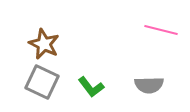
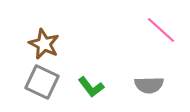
pink line: rotated 28 degrees clockwise
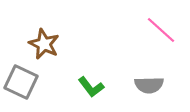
gray square: moved 21 px left
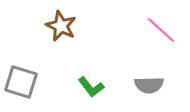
brown star: moved 17 px right, 18 px up
gray square: rotated 8 degrees counterclockwise
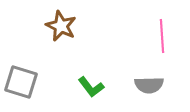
pink line: moved 1 px right, 6 px down; rotated 44 degrees clockwise
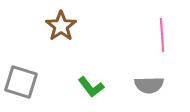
brown star: rotated 12 degrees clockwise
pink line: moved 1 px up
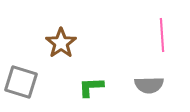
brown star: moved 17 px down
green L-shape: rotated 124 degrees clockwise
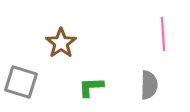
pink line: moved 1 px right, 1 px up
gray semicircle: rotated 88 degrees counterclockwise
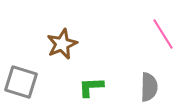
pink line: rotated 28 degrees counterclockwise
brown star: moved 1 px right, 1 px down; rotated 12 degrees clockwise
gray semicircle: moved 2 px down
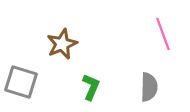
pink line: rotated 12 degrees clockwise
green L-shape: rotated 116 degrees clockwise
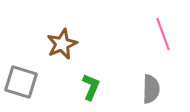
gray semicircle: moved 2 px right, 2 px down
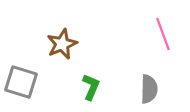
gray semicircle: moved 2 px left
